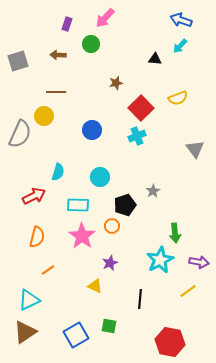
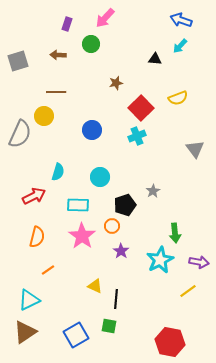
purple star: moved 11 px right, 12 px up; rotated 14 degrees counterclockwise
black line: moved 24 px left
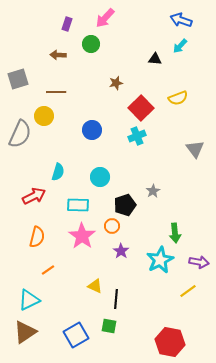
gray square: moved 18 px down
